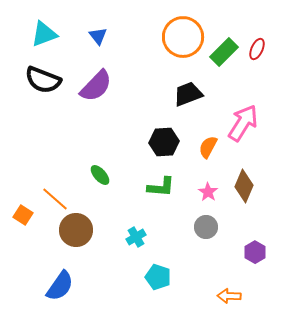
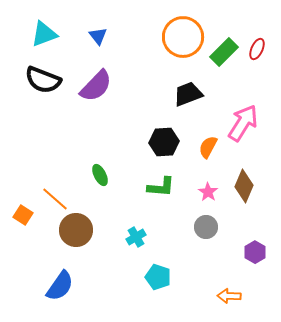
green ellipse: rotated 15 degrees clockwise
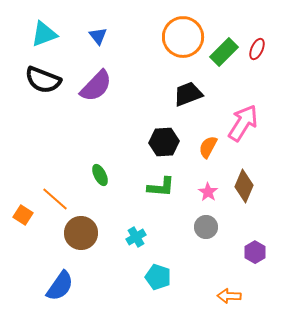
brown circle: moved 5 px right, 3 px down
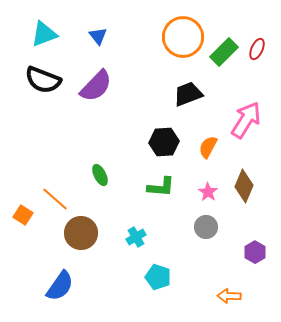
pink arrow: moved 3 px right, 3 px up
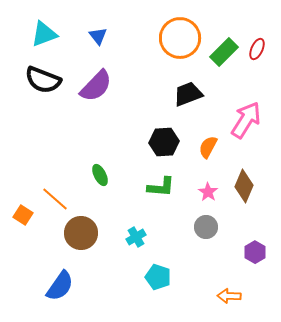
orange circle: moved 3 px left, 1 px down
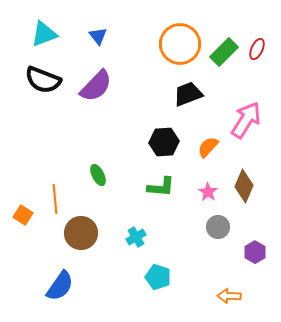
orange circle: moved 6 px down
orange semicircle: rotated 15 degrees clockwise
green ellipse: moved 2 px left
orange line: rotated 44 degrees clockwise
gray circle: moved 12 px right
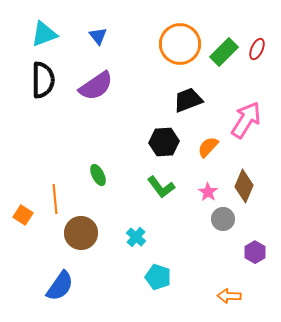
black semicircle: rotated 111 degrees counterclockwise
purple semicircle: rotated 12 degrees clockwise
black trapezoid: moved 6 px down
green L-shape: rotated 48 degrees clockwise
gray circle: moved 5 px right, 8 px up
cyan cross: rotated 18 degrees counterclockwise
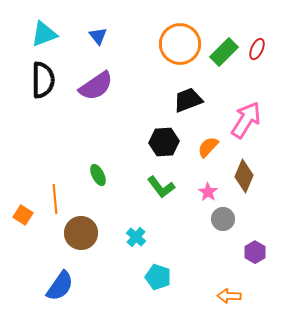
brown diamond: moved 10 px up
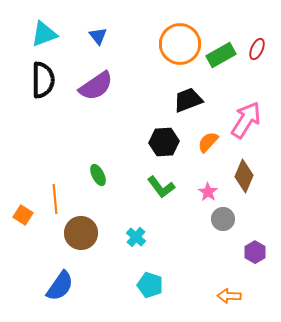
green rectangle: moved 3 px left, 3 px down; rotated 16 degrees clockwise
orange semicircle: moved 5 px up
cyan pentagon: moved 8 px left, 8 px down
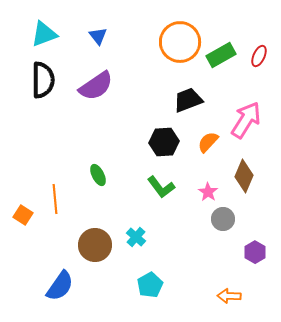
orange circle: moved 2 px up
red ellipse: moved 2 px right, 7 px down
brown circle: moved 14 px right, 12 px down
cyan pentagon: rotated 25 degrees clockwise
